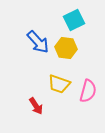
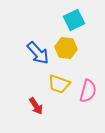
blue arrow: moved 11 px down
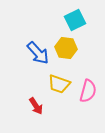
cyan square: moved 1 px right
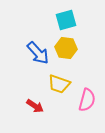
cyan square: moved 9 px left; rotated 10 degrees clockwise
pink semicircle: moved 1 px left, 9 px down
red arrow: moved 1 px left; rotated 24 degrees counterclockwise
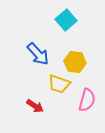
cyan square: rotated 25 degrees counterclockwise
yellow hexagon: moved 9 px right, 14 px down
blue arrow: moved 1 px down
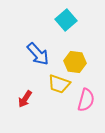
pink semicircle: moved 1 px left
red arrow: moved 10 px left, 7 px up; rotated 90 degrees clockwise
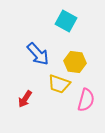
cyan square: moved 1 px down; rotated 20 degrees counterclockwise
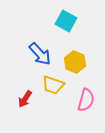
blue arrow: moved 2 px right
yellow hexagon: rotated 15 degrees clockwise
yellow trapezoid: moved 6 px left, 1 px down
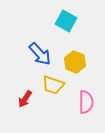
pink semicircle: moved 2 px down; rotated 15 degrees counterclockwise
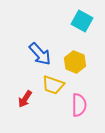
cyan square: moved 16 px right
pink semicircle: moved 7 px left, 3 px down
